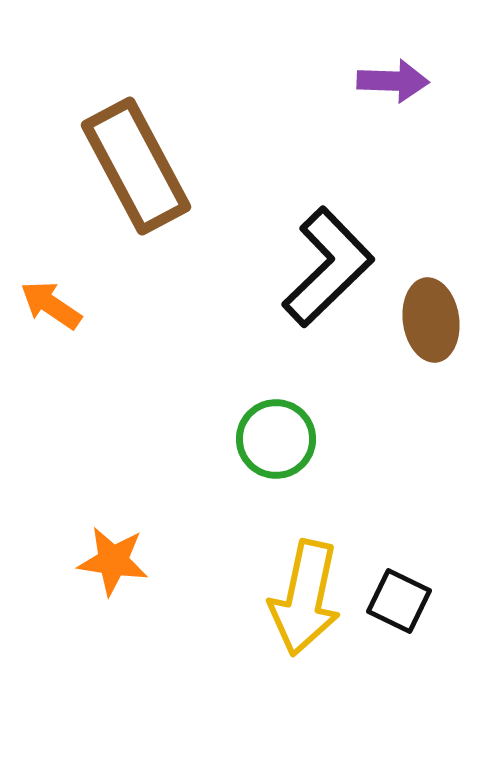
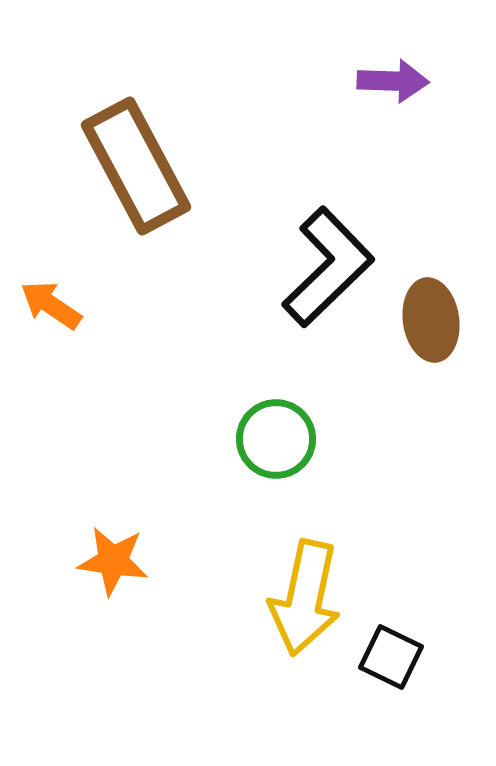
black square: moved 8 px left, 56 px down
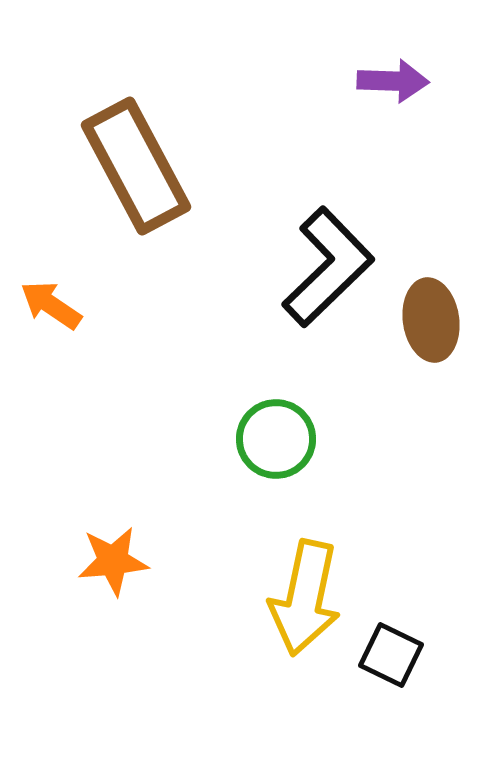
orange star: rotated 14 degrees counterclockwise
black square: moved 2 px up
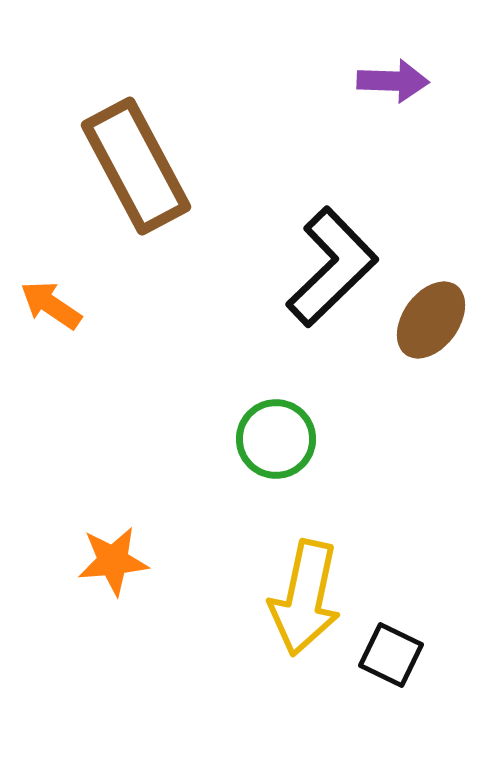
black L-shape: moved 4 px right
brown ellipse: rotated 44 degrees clockwise
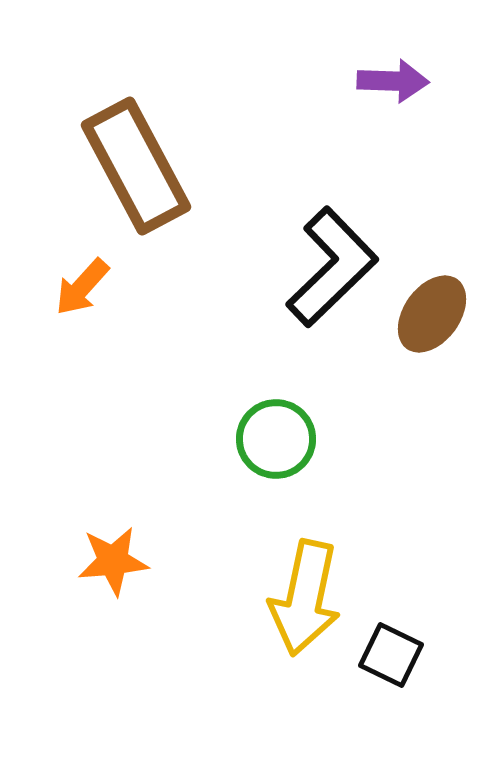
orange arrow: moved 31 px right, 18 px up; rotated 82 degrees counterclockwise
brown ellipse: moved 1 px right, 6 px up
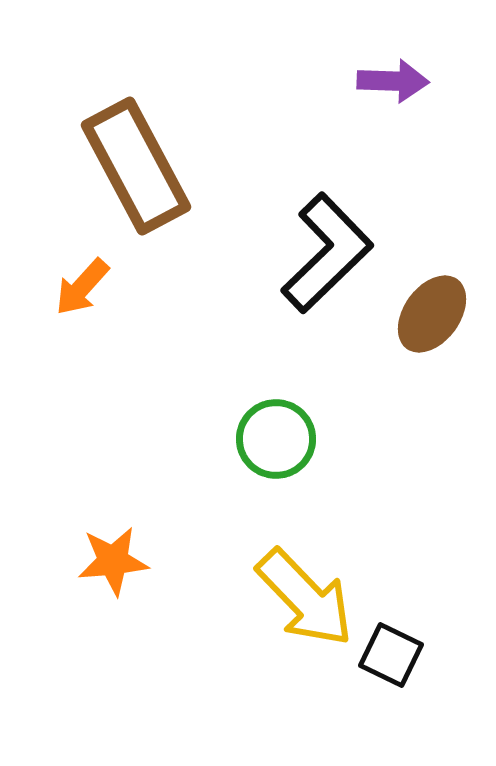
black L-shape: moved 5 px left, 14 px up
yellow arrow: rotated 56 degrees counterclockwise
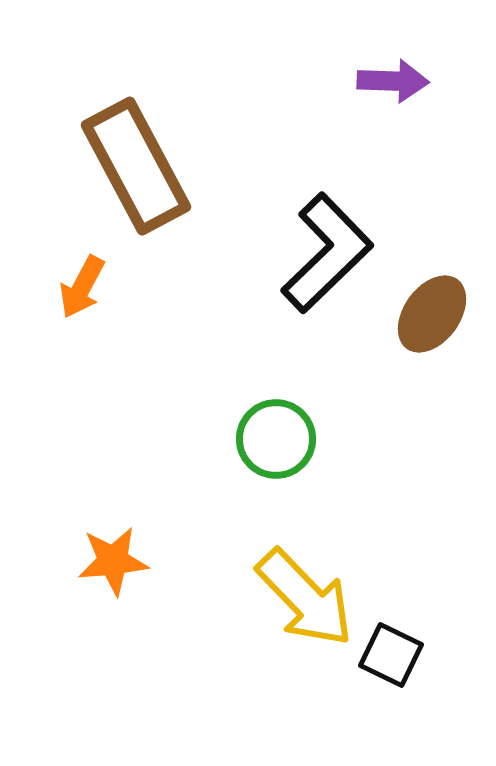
orange arrow: rotated 14 degrees counterclockwise
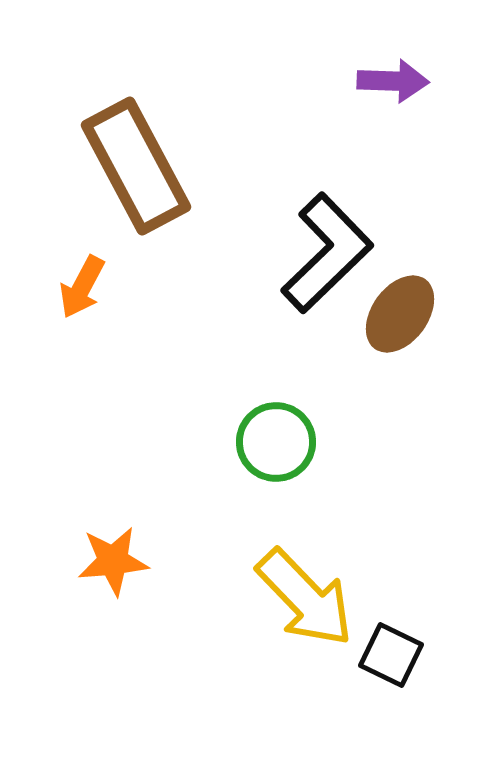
brown ellipse: moved 32 px left
green circle: moved 3 px down
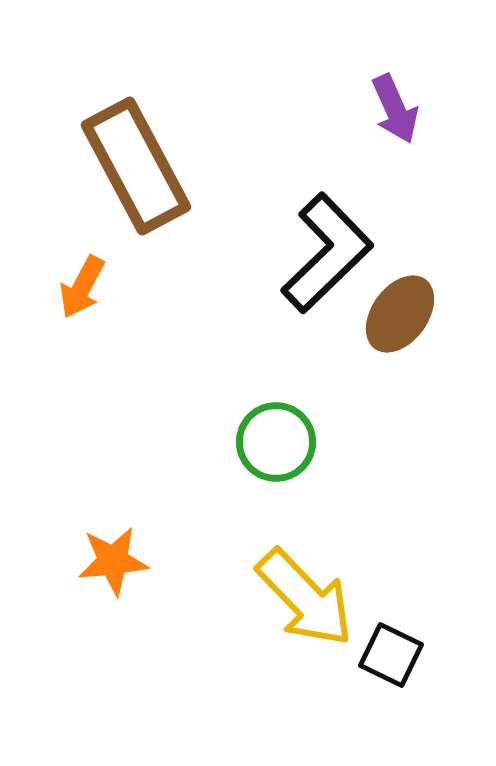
purple arrow: moved 2 px right, 28 px down; rotated 64 degrees clockwise
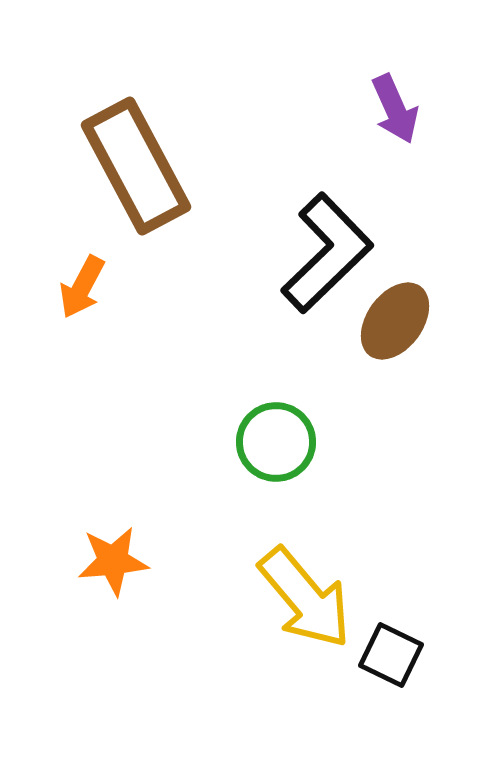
brown ellipse: moved 5 px left, 7 px down
yellow arrow: rotated 4 degrees clockwise
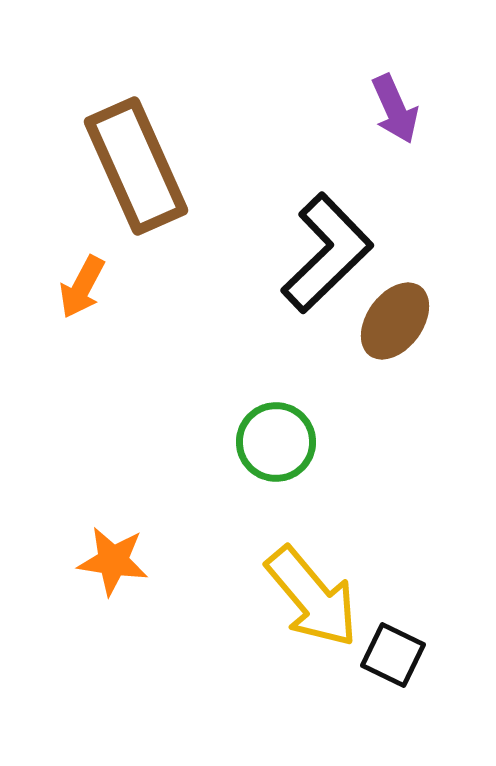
brown rectangle: rotated 4 degrees clockwise
orange star: rotated 14 degrees clockwise
yellow arrow: moved 7 px right, 1 px up
black square: moved 2 px right
